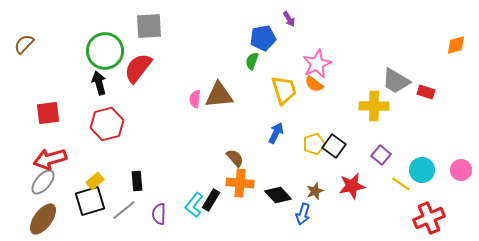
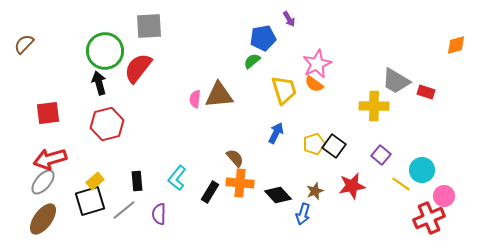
green semicircle at (252, 61): rotated 30 degrees clockwise
pink circle at (461, 170): moved 17 px left, 26 px down
black rectangle at (211, 200): moved 1 px left, 8 px up
cyan L-shape at (194, 205): moved 17 px left, 27 px up
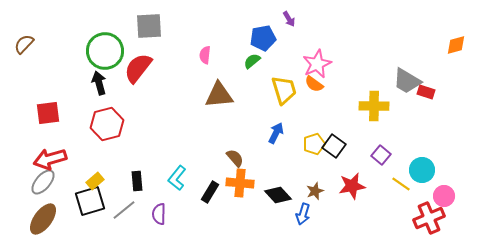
gray trapezoid at (396, 81): moved 11 px right
pink semicircle at (195, 99): moved 10 px right, 44 px up
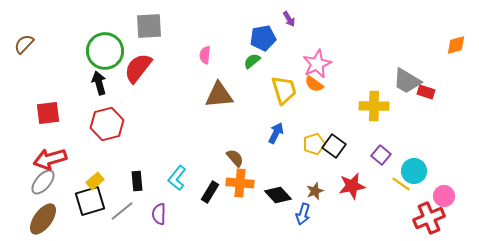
cyan circle at (422, 170): moved 8 px left, 1 px down
gray line at (124, 210): moved 2 px left, 1 px down
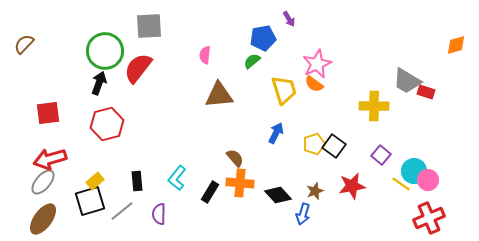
black arrow at (99, 83): rotated 35 degrees clockwise
pink circle at (444, 196): moved 16 px left, 16 px up
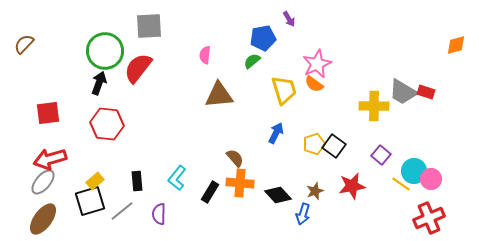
gray trapezoid at (407, 81): moved 4 px left, 11 px down
red hexagon at (107, 124): rotated 20 degrees clockwise
pink circle at (428, 180): moved 3 px right, 1 px up
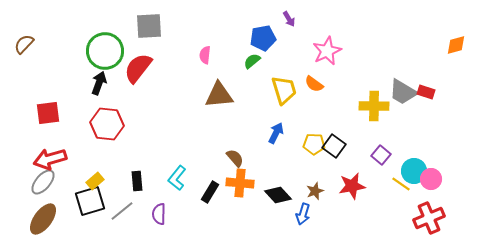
pink star at (317, 64): moved 10 px right, 13 px up
yellow pentagon at (314, 144): rotated 20 degrees clockwise
